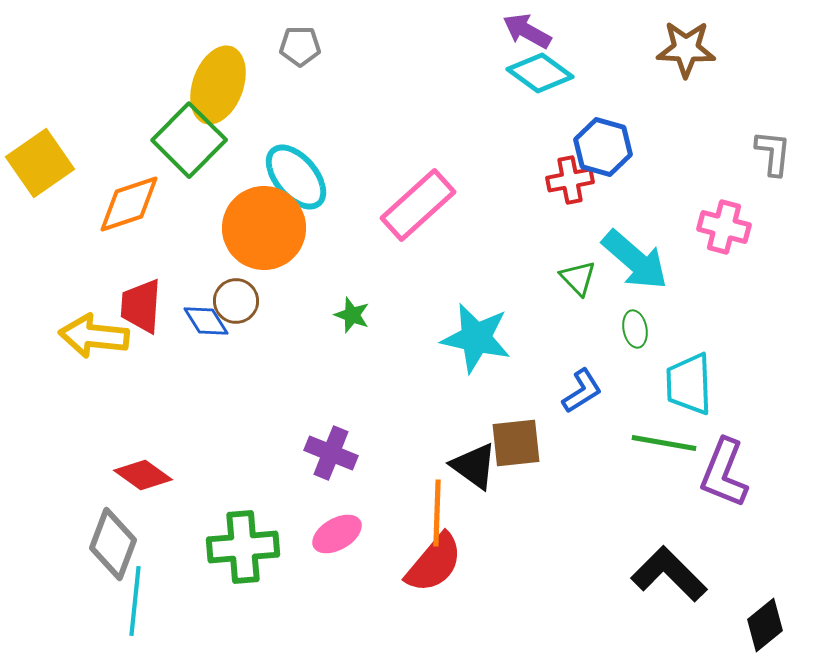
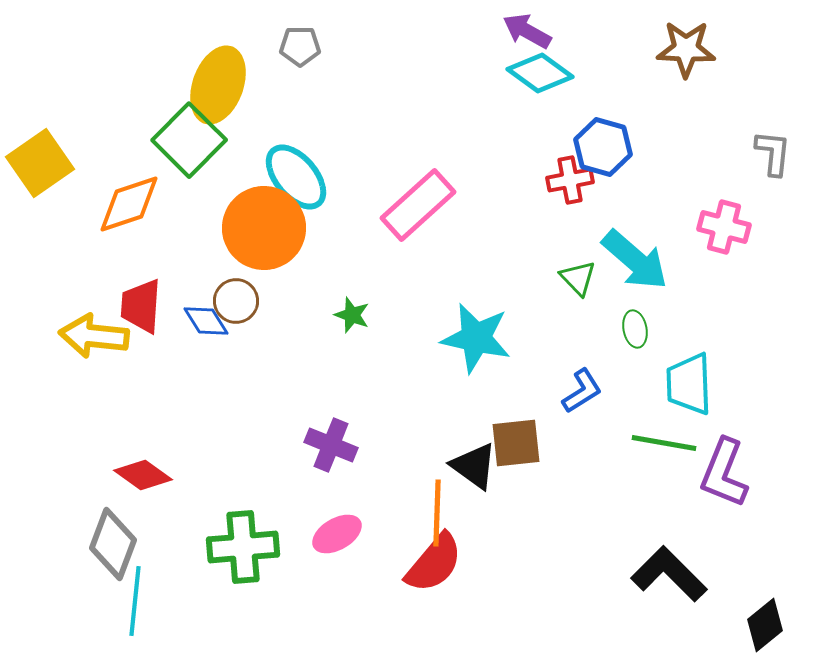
purple cross: moved 8 px up
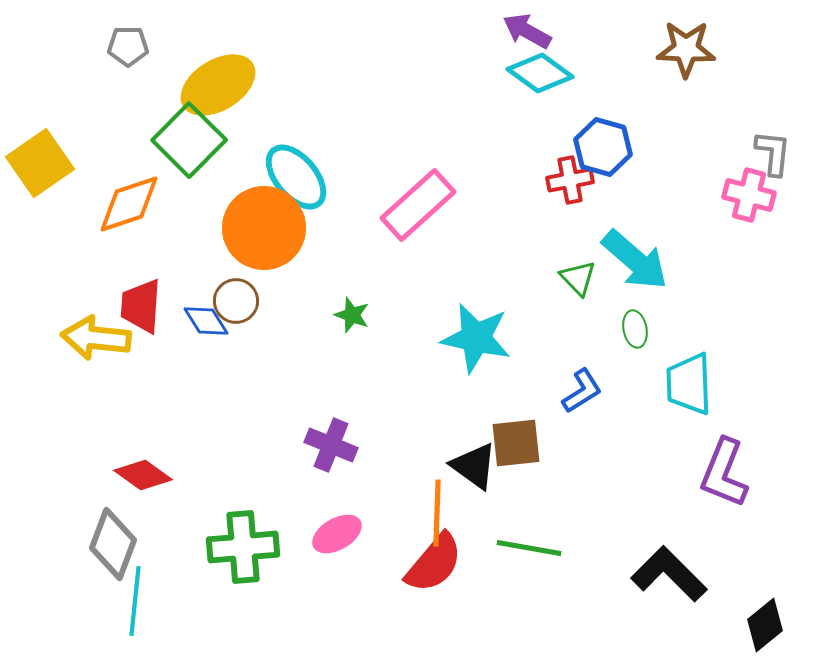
gray pentagon: moved 172 px left
yellow ellipse: rotated 38 degrees clockwise
pink cross: moved 25 px right, 32 px up
yellow arrow: moved 2 px right, 2 px down
green line: moved 135 px left, 105 px down
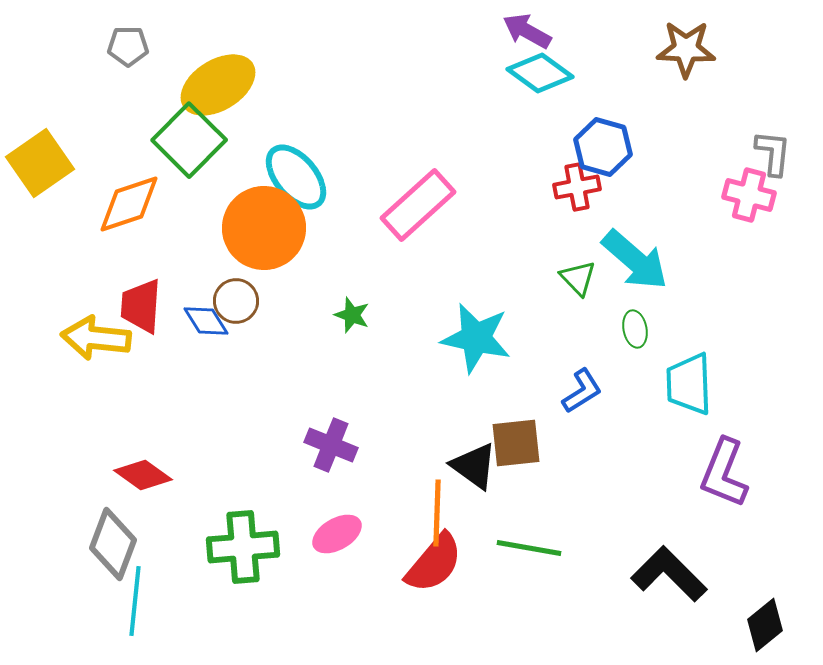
red cross: moved 7 px right, 7 px down
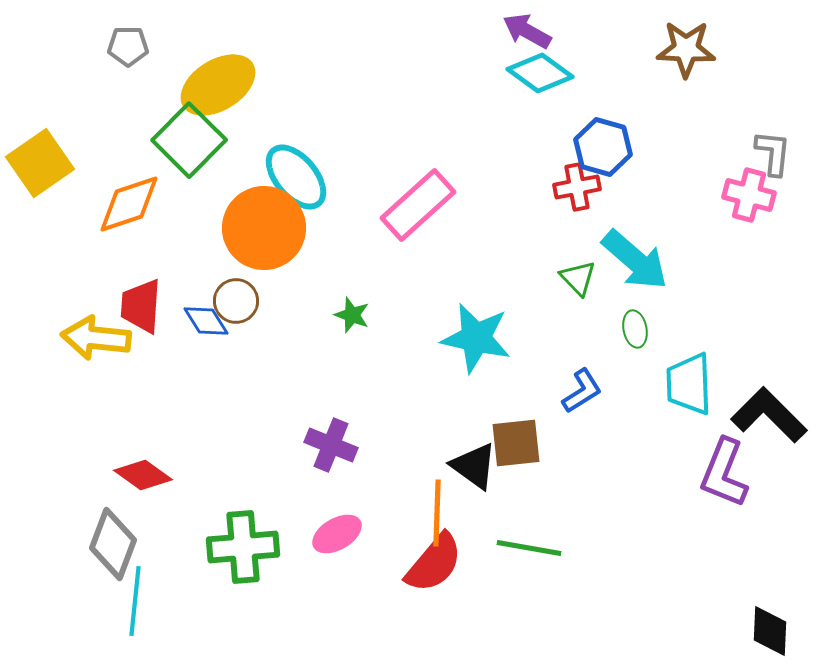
black L-shape: moved 100 px right, 159 px up
black diamond: moved 5 px right, 6 px down; rotated 48 degrees counterclockwise
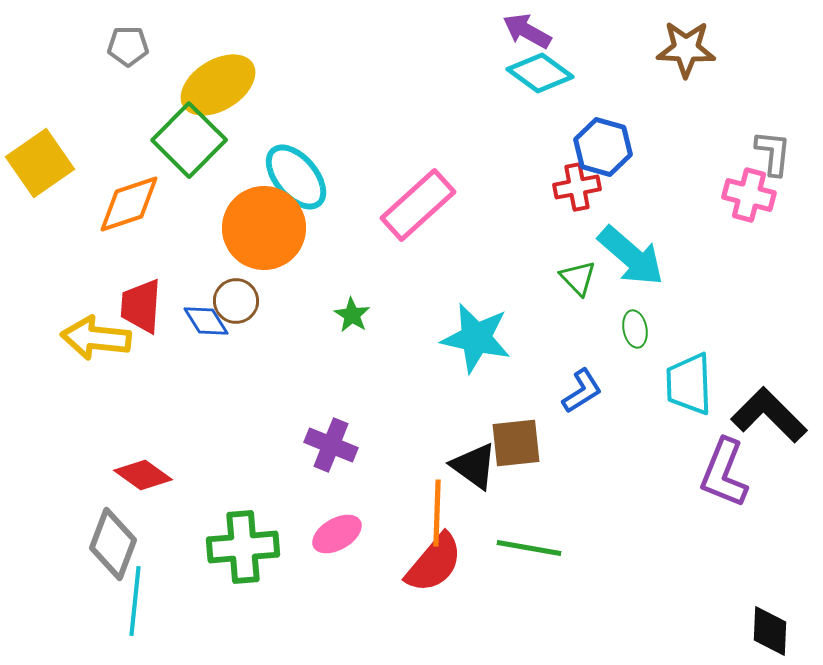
cyan arrow: moved 4 px left, 4 px up
green star: rotated 12 degrees clockwise
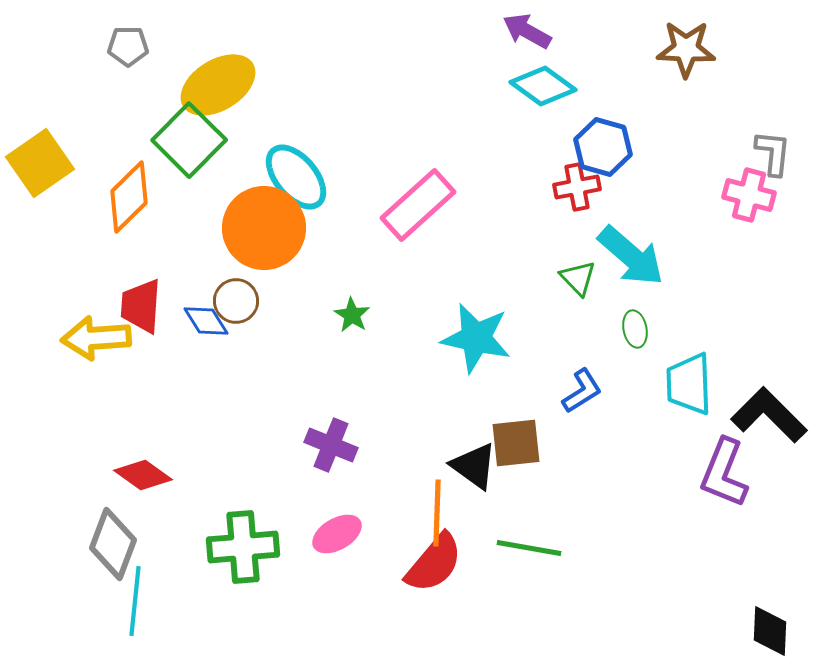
cyan diamond: moved 3 px right, 13 px down
orange diamond: moved 7 px up; rotated 26 degrees counterclockwise
yellow arrow: rotated 10 degrees counterclockwise
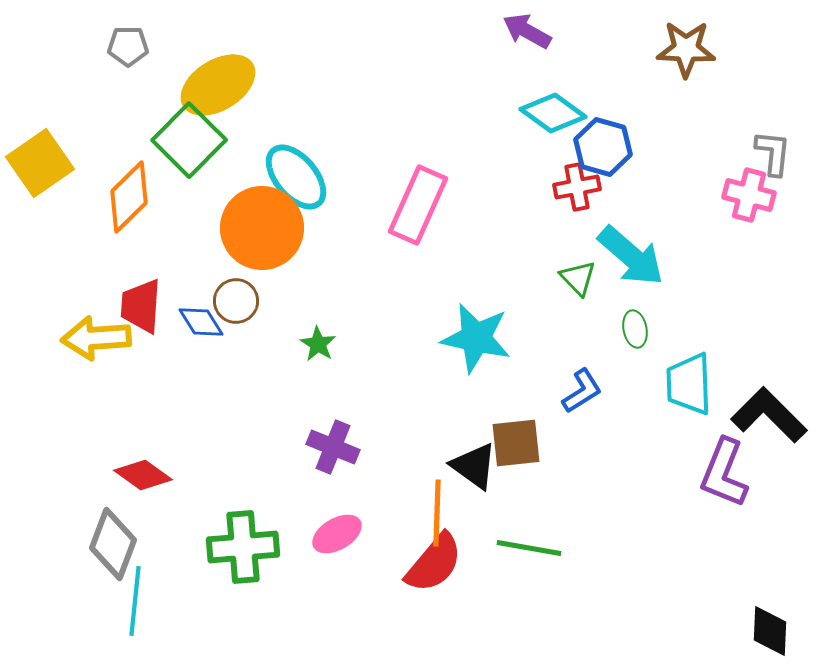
cyan diamond: moved 10 px right, 27 px down
pink rectangle: rotated 24 degrees counterclockwise
orange circle: moved 2 px left
green star: moved 34 px left, 29 px down
blue diamond: moved 5 px left, 1 px down
purple cross: moved 2 px right, 2 px down
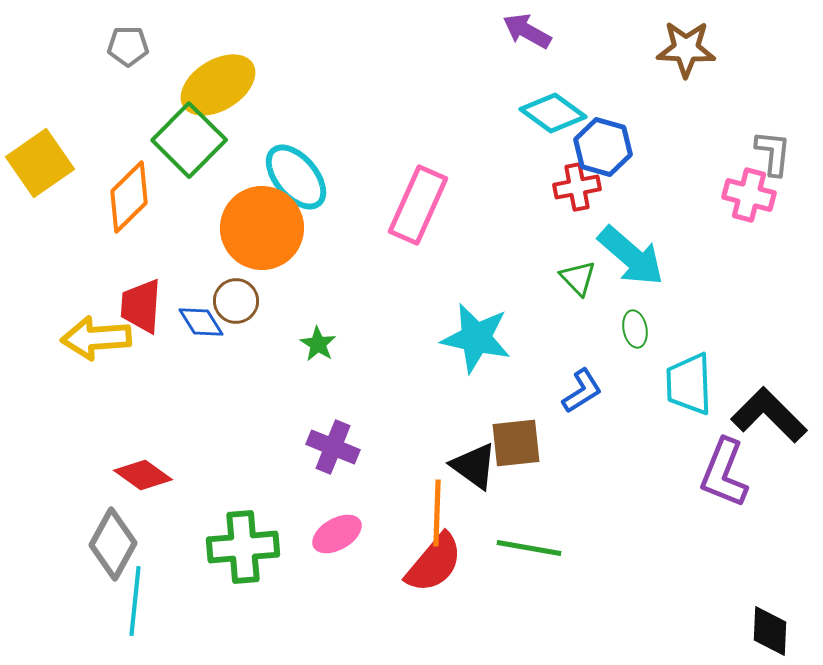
gray diamond: rotated 8 degrees clockwise
